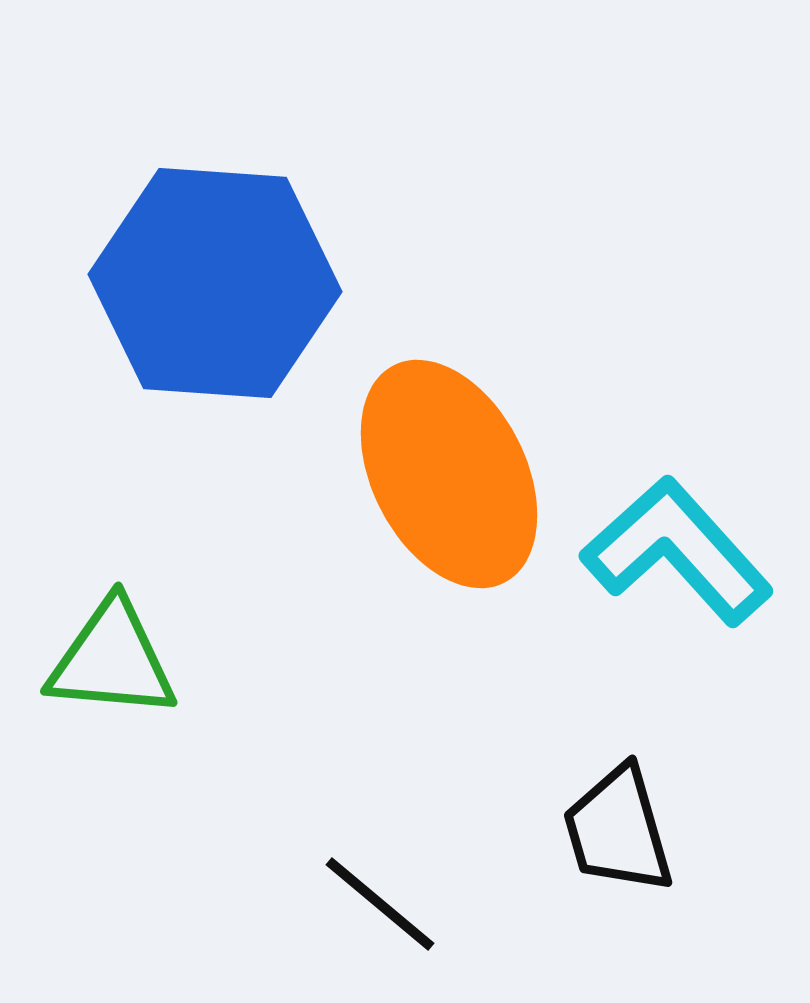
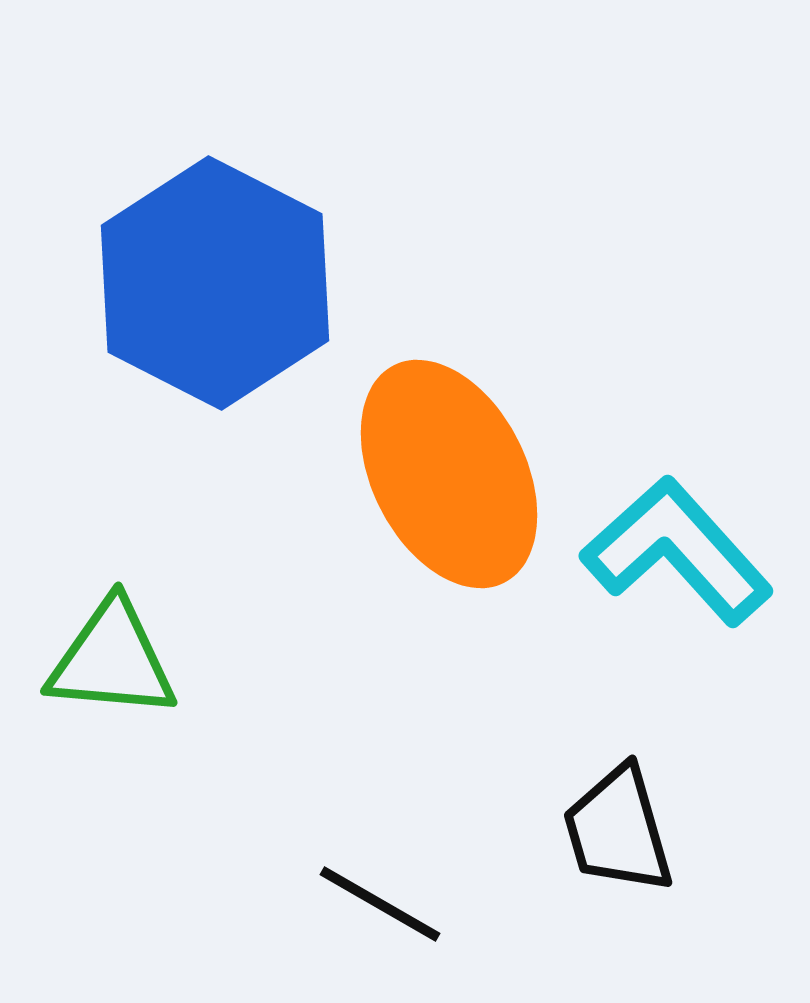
blue hexagon: rotated 23 degrees clockwise
black line: rotated 10 degrees counterclockwise
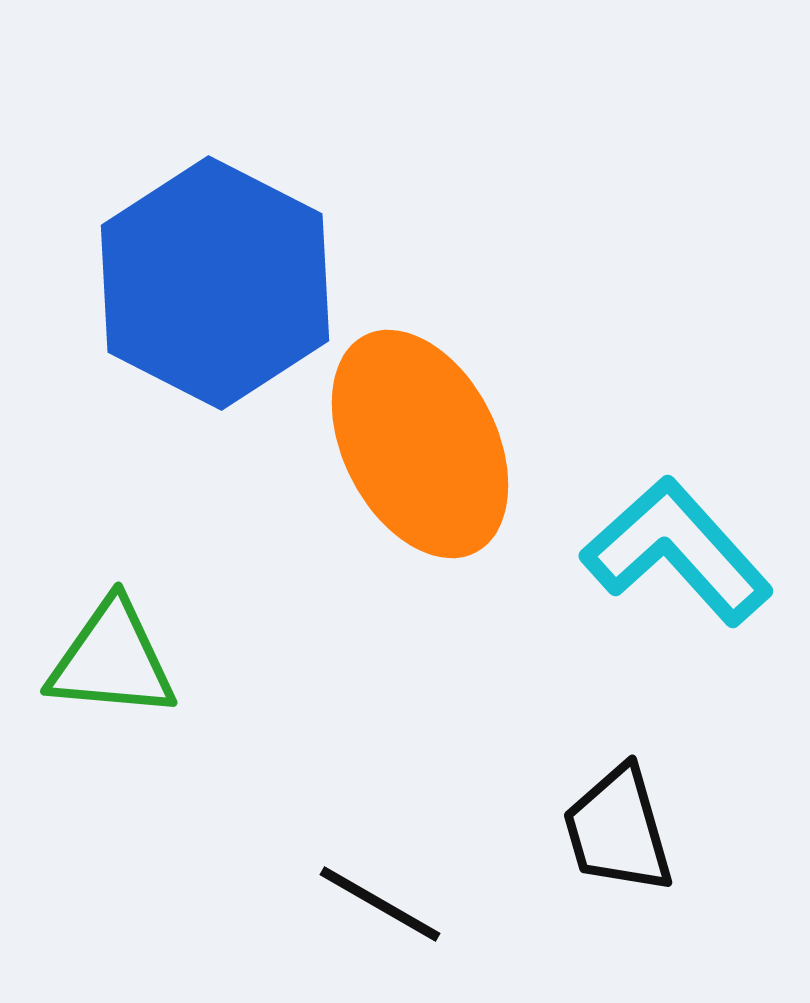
orange ellipse: moved 29 px left, 30 px up
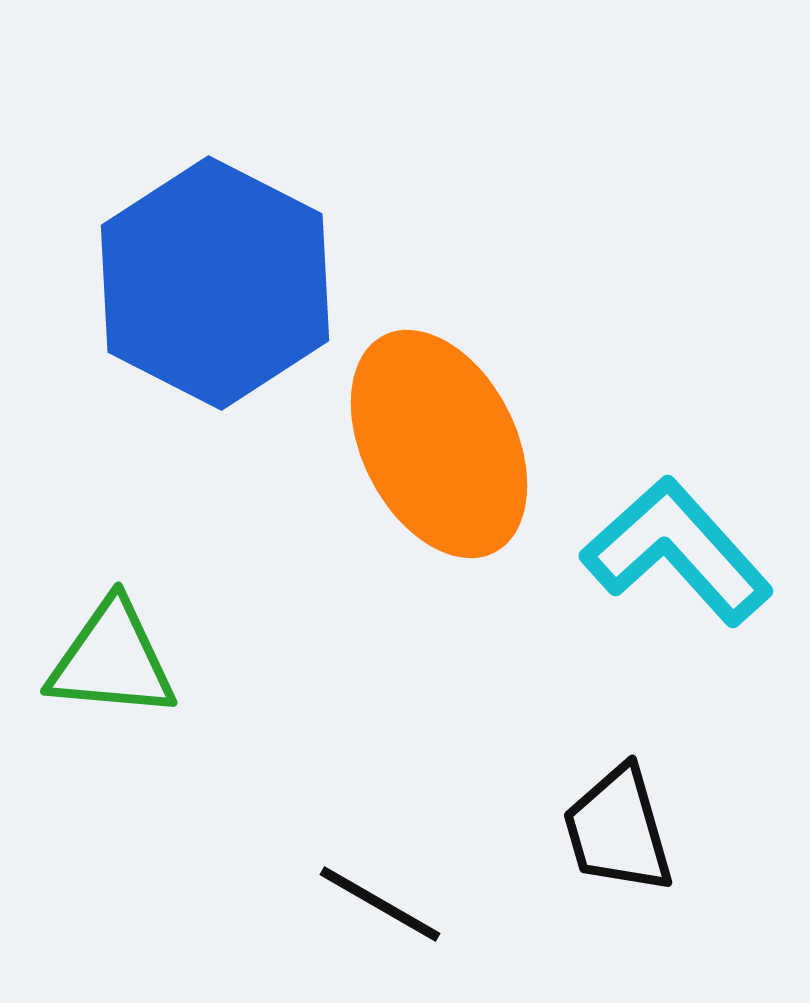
orange ellipse: moved 19 px right
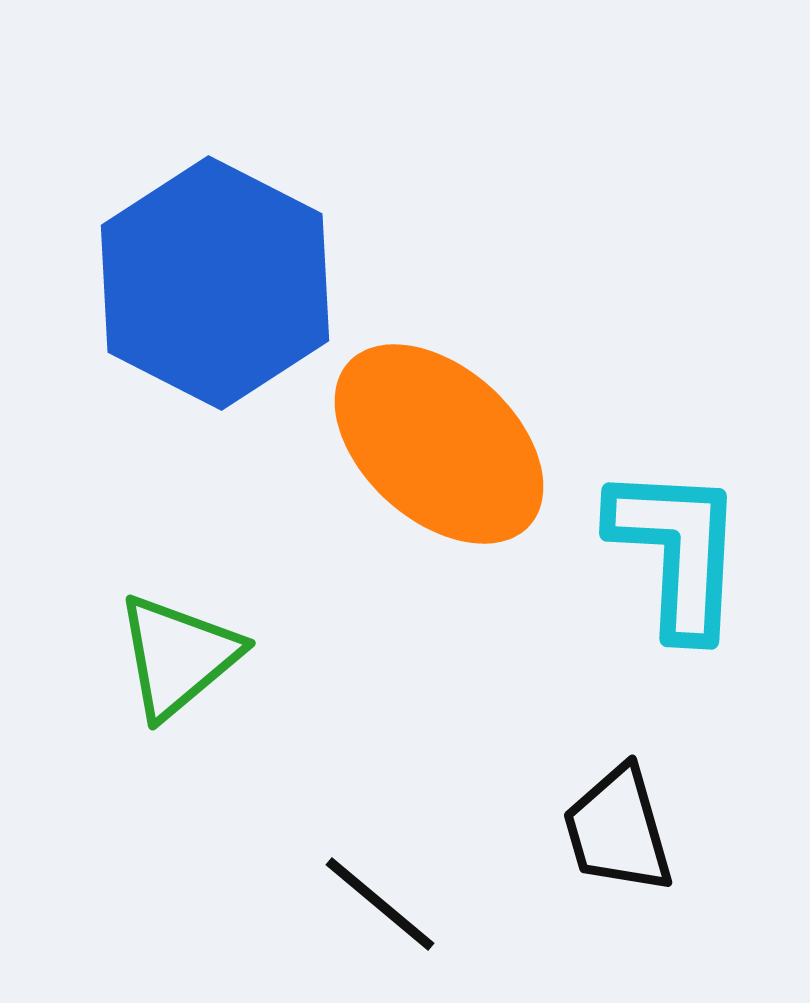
orange ellipse: rotated 21 degrees counterclockwise
cyan L-shape: rotated 45 degrees clockwise
green triangle: moved 66 px right, 4 px up; rotated 45 degrees counterclockwise
black line: rotated 10 degrees clockwise
